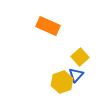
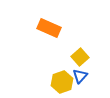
orange rectangle: moved 1 px right, 2 px down
blue triangle: moved 4 px right, 1 px down
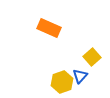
yellow square: moved 12 px right
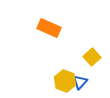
blue triangle: moved 6 px down
yellow hexagon: moved 3 px right, 1 px up; rotated 20 degrees counterclockwise
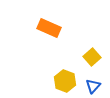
blue triangle: moved 13 px right, 4 px down
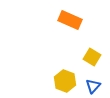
orange rectangle: moved 21 px right, 8 px up
yellow square: rotated 18 degrees counterclockwise
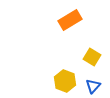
orange rectangle: rotated 55 degrees counterclockwise
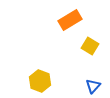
yellow square: moved 2 px left, 11 px up
yellow hexagon: moved 25 px left
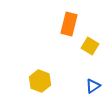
orange rectangle: moved 1 px left, 4 px down; rotated 45 degrees counterclockwise
blue triangle: rotated 14 degrees clockwise
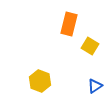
blue triangle: moved 2 px right
